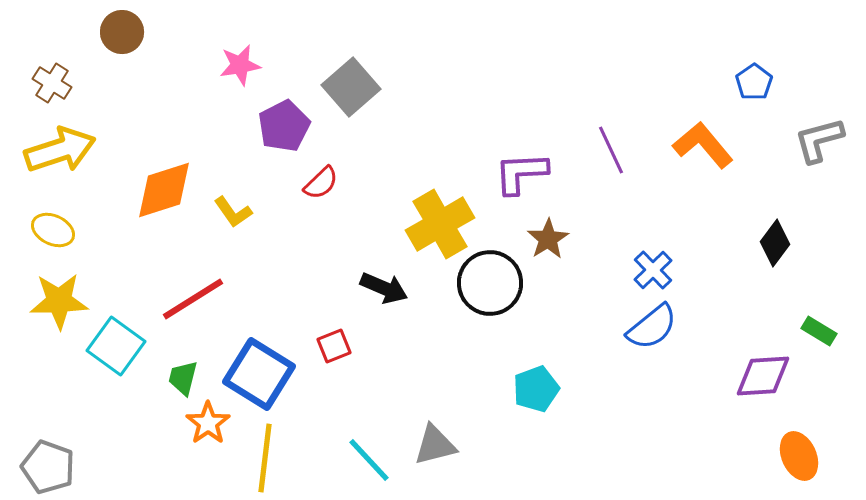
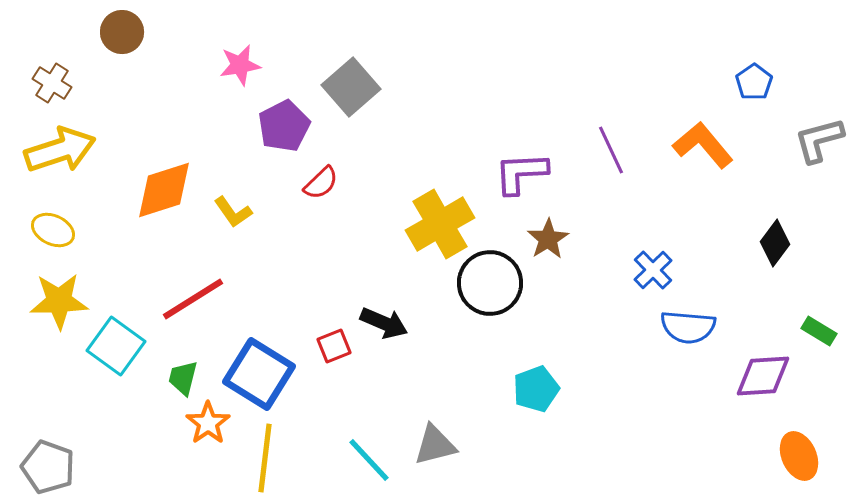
black arrow: moved 35 px down
blue semicircle: moved 36 px right; rotated 44 degrees clockwise
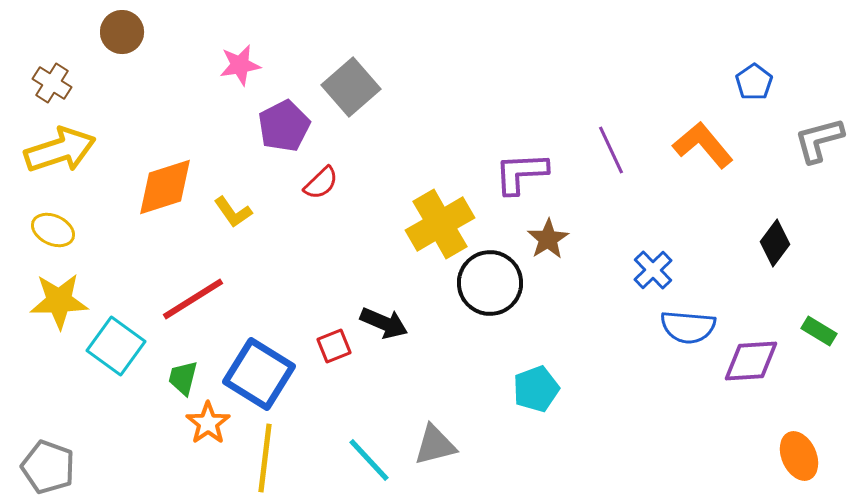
orange diamond: moved 1 px right, 3 px up
purple diamond: moved 12 px left, 15 px up
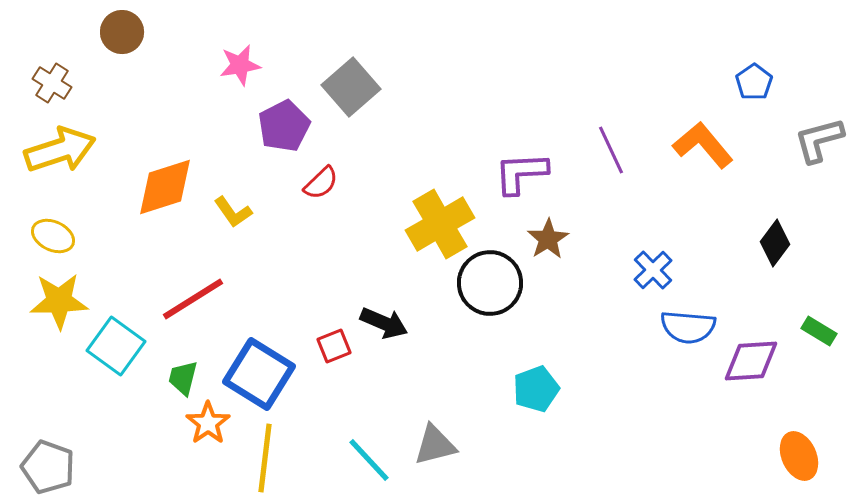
yellow ellipse: moved 6 px down
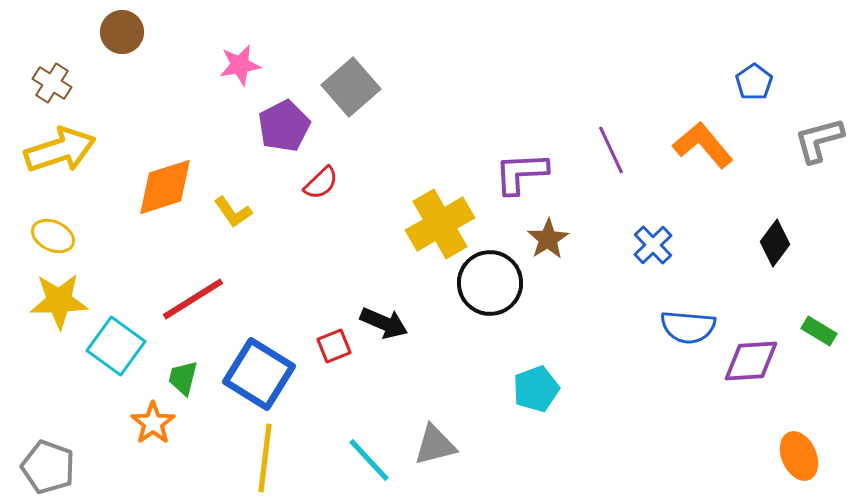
blue cross: moved 25 px up
orange star: moved 55 px left
